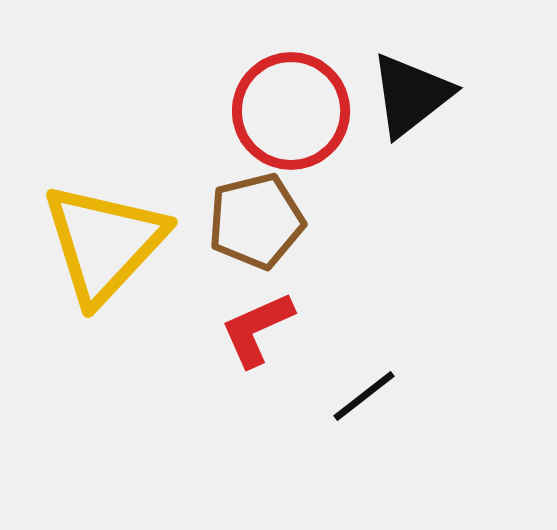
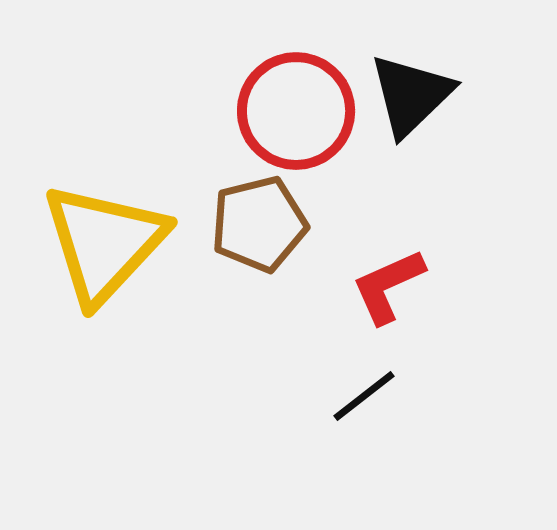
black triangle: rotated 6 degrees counterclockwise
red circle: moved 5 px right
brown pentagon: moved 3 px right, 3 px down
red L-shape: moved 131 px right, 43 px up
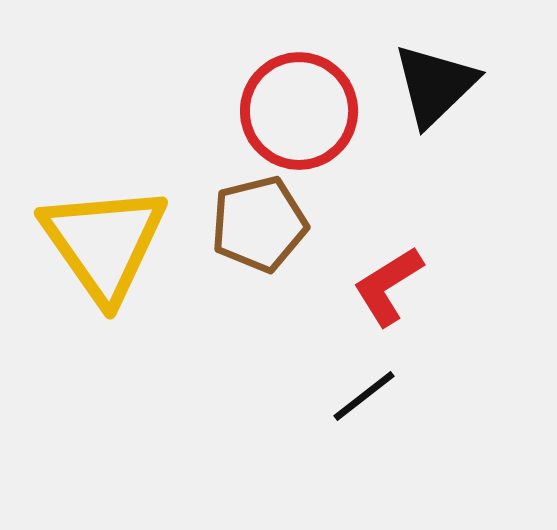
black triangle: moved 24 px right, 10 px up
red circle: moved 3 px right
yellow triangle: rotated 18 degrees counterclockwise
red L-shape: rotated 8 degrees counterclockwise
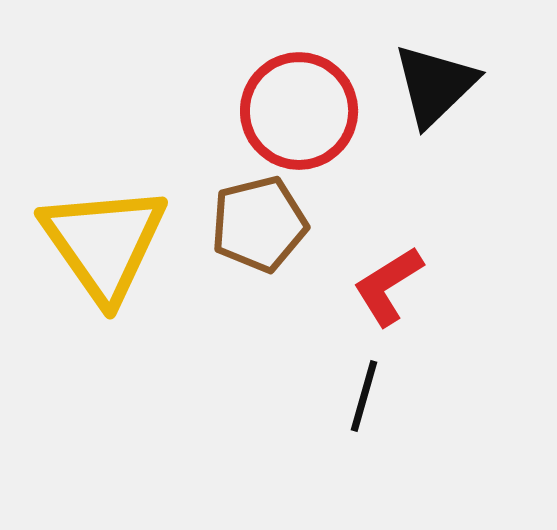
black line: rotated 36 degrees counterclockwise
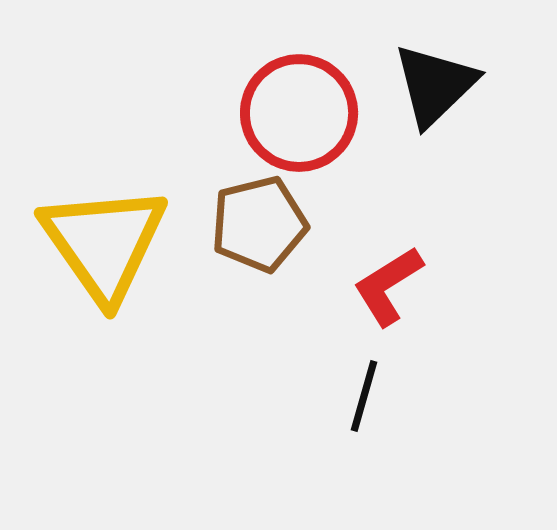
red circle: moved 2 px down
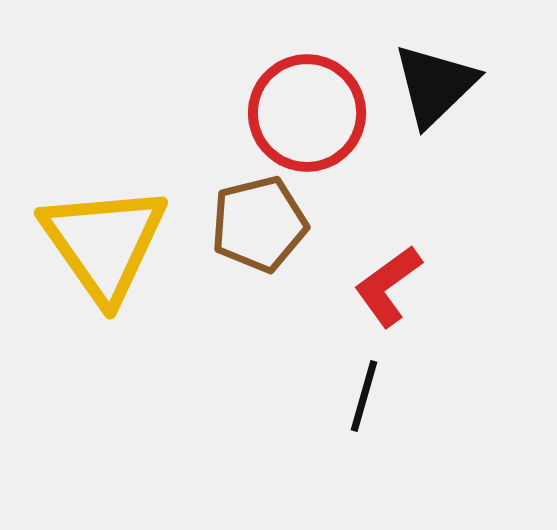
red circle: moved 8 px right
red L-shape: rotated 4 degrees counterclockwise
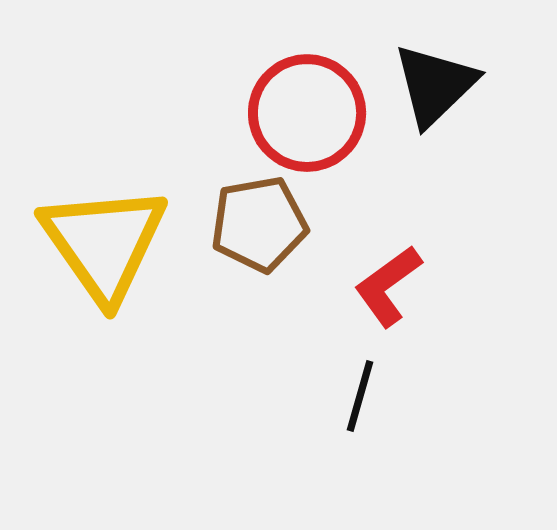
brown pentagon: rotated 4 degrees clockwise
black line: moved 4 px left
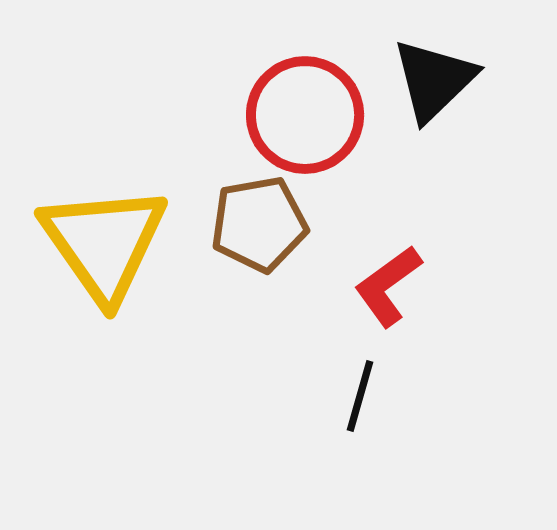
black triangle: moved 1 px left, 5 px up
red circle: moved 2 px left, 2 px down
